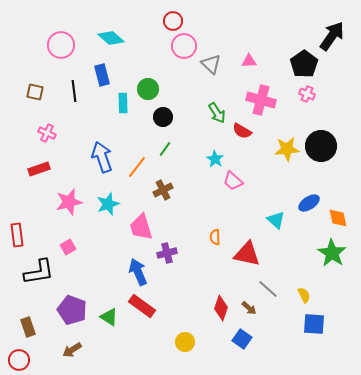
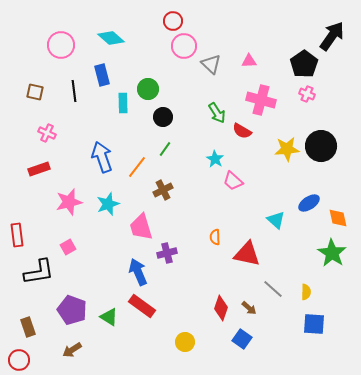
gray line at (268, 289): moved 5 px right
yellow semicircle at (304, 295): moved 2 px right, 3 px up; rotated 28 degrees clockwise
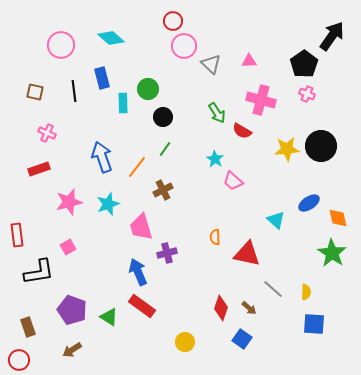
blue rectangle at (102, 75): moved 3 px down
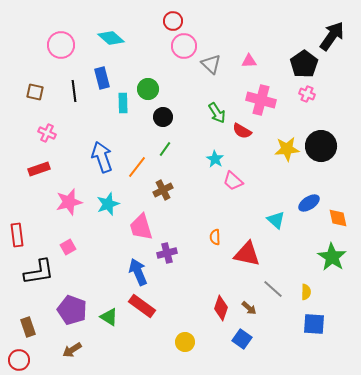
green star at (332, 253): moved 4 px down
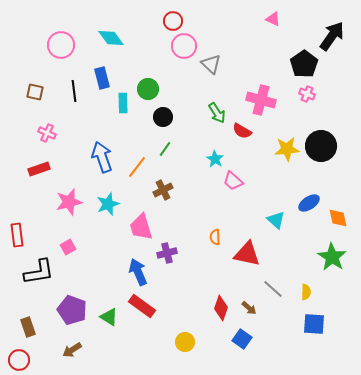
cyan diamond at (111, 38): rotated 12 degrees clockwise
pink triangle at (249, 61): moved 24 px right, 42 px up; rotated 28 degrees clockwise
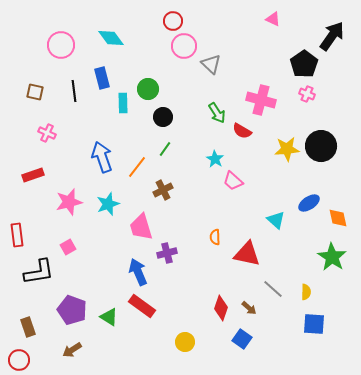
red rectangle at (39, 169): moved 6 px left, 6 px down
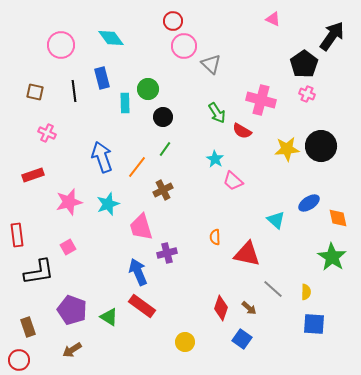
cyan rectangle at (123, 103): moved 2 px right
